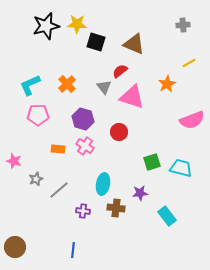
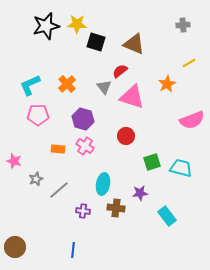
red circle: moved 7 px right, 4 px down
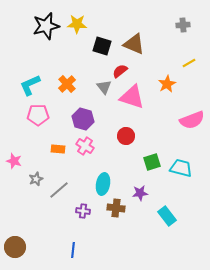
black square: moved 6 px right, 4 px down
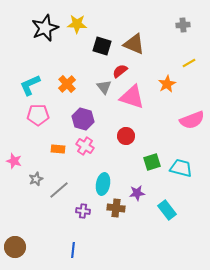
black star: moved 1 px left, 2 px down; rotated 8 degrees counterclockwise
purple star: moved 3 px left
cyan rectangle: moved 6 px up
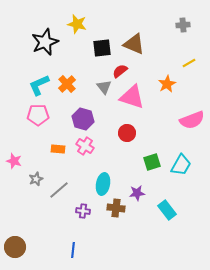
yellow star: rotated 12 degrees clockwise
black star: moved 14 px down
black square: moved 2 px down; rotated 24 degrees counterclockwise
cyan L-shape: moved 9 px right
red circle: moved 1 px right, 3 px up
cyan trapezoid: moved 3 px up; rotated 105 degrees clockwise
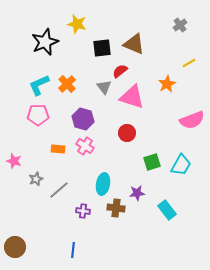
gray cross: moved 3 px left; rotated 32 degrees counterclockwise
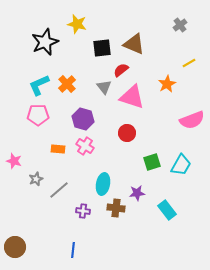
red semicircle: moved 1 px right, 1 px up
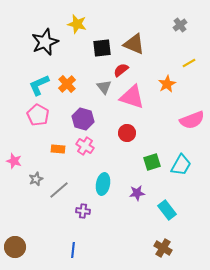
pink pentagon: rotated 30 degrees clockwise
brown cross: moved 47 px right, 40 px down; rotated 24 degrees clockwise
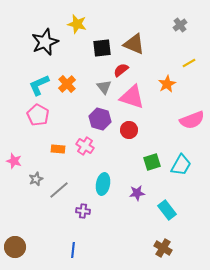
purple hexagon: moved 17 px right
red circle: moved 2 px right, 3 px up
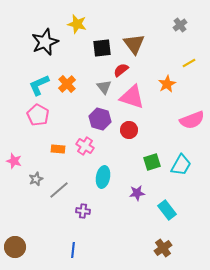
brown triangle: rotated 30 degrees clockwise
cyan ellipse: moved 7 px up
brown cross: rotated 24 degrees clockwise
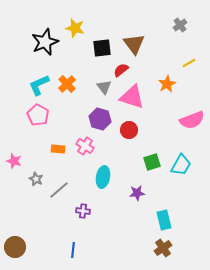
yellow star: moved 2 px left, 4 px down
gray star: rotated 24 degrees counterclockwise
cyan rectangle: moved 3 px left, 10 px down; rotated 24 degrees clockwise
